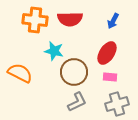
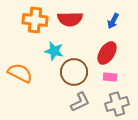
gray L-shape: moved 3 px right
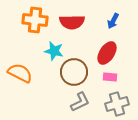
red semicircle: moved 2 px right, 3 px down
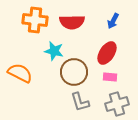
gray L-shape: rotated 100 degrees clockwise
